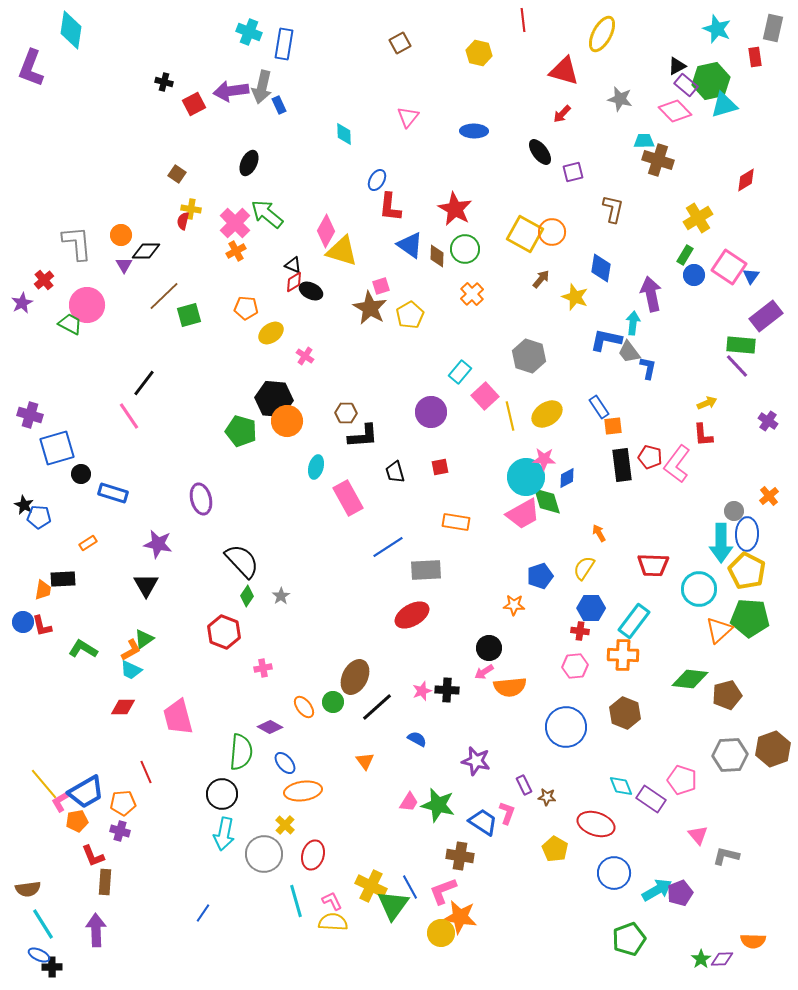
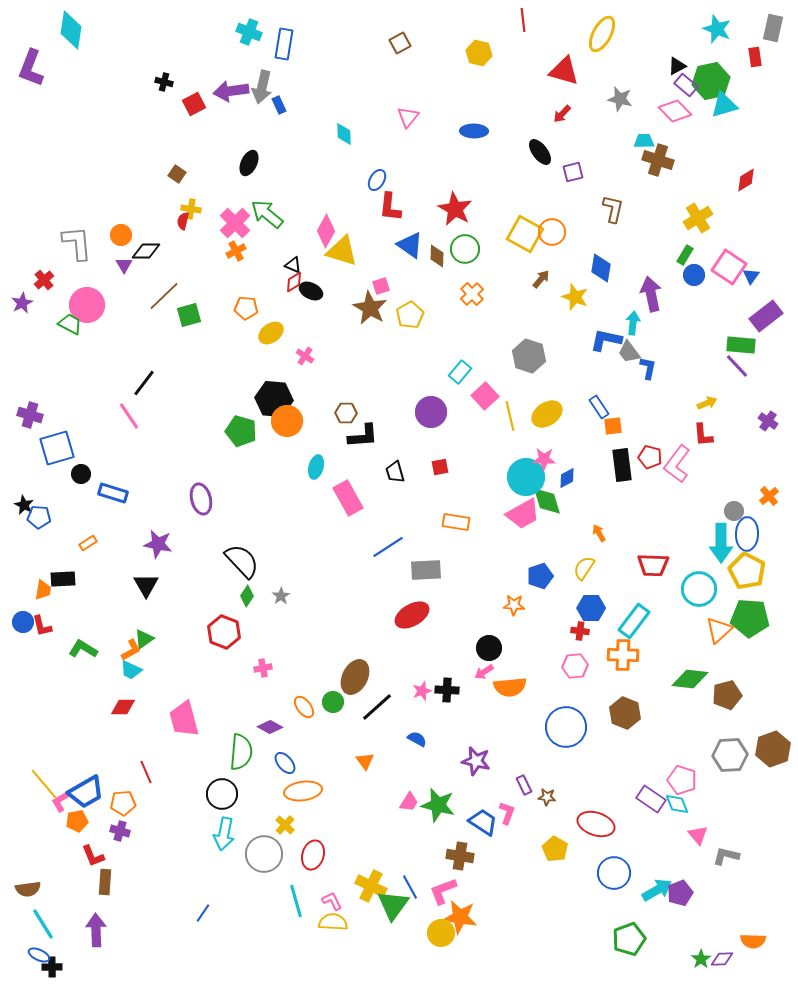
pink trapezoid at (178, 717): moved 6 px right, 2 px down
cyan diamond at (621, 786): moved 56 px right, 18 px down
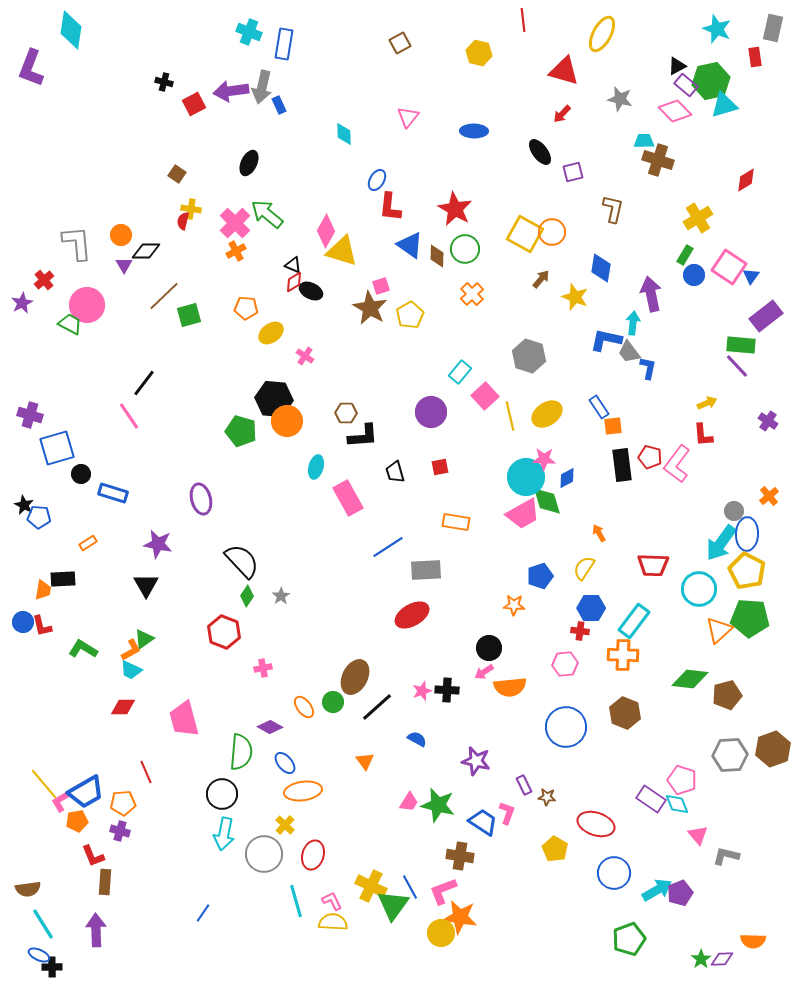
cyan arrow at (721, 543): rotated 36 degrees clockwise
pink hexagon at (575, 666): moved 10 px left, 2 px up
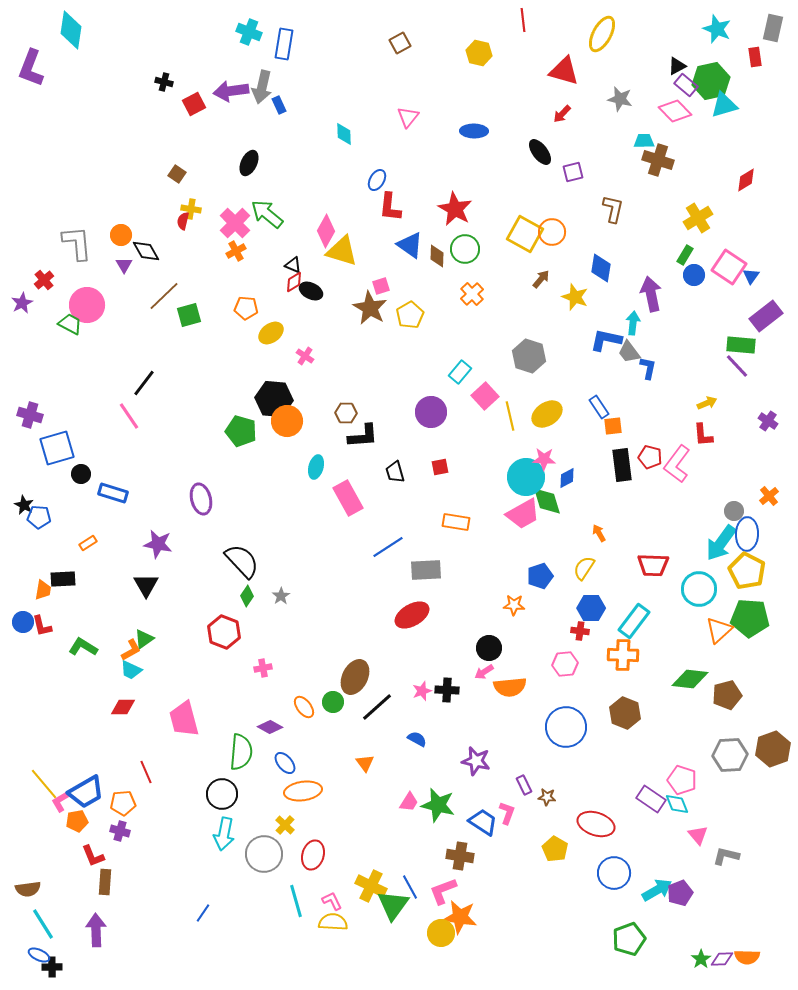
black diamond at (146, 251): rotated 60 degrees clockwise
green L-shape at (83, 649): moved 2 px up
orange triangle at (365, 761): moved 2 px down
orange semicircle at (753, 941): moved 6 px left, 16 px down
